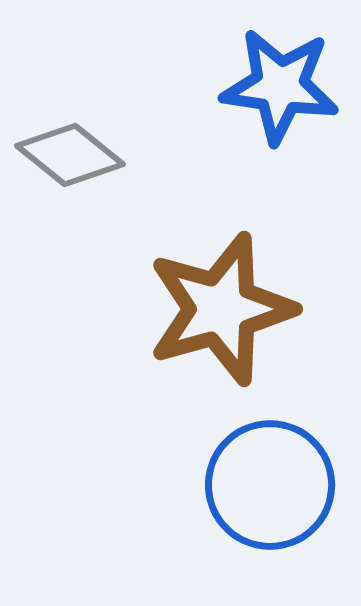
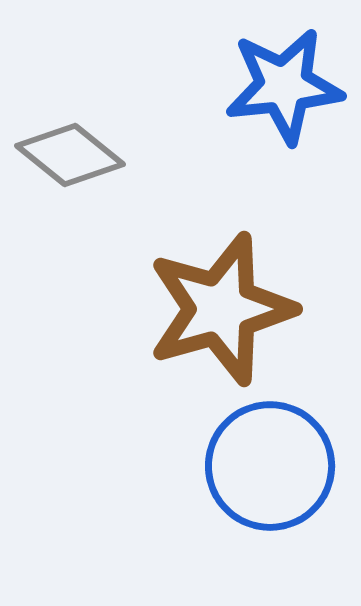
blue star: moved 4 px right; rotated 14 degrees counterclockwise
blue circle: moved 19 px up
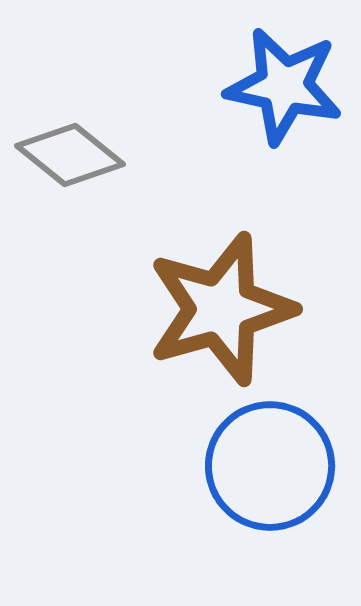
blue star: rotated 18 degrees clockwise
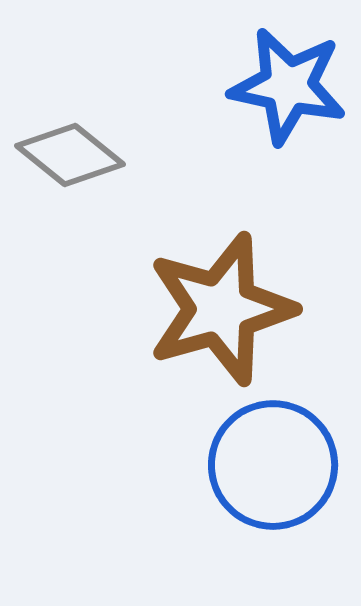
blue star: moved 4 px right
blue circle: moved 3 px right, 1 px up
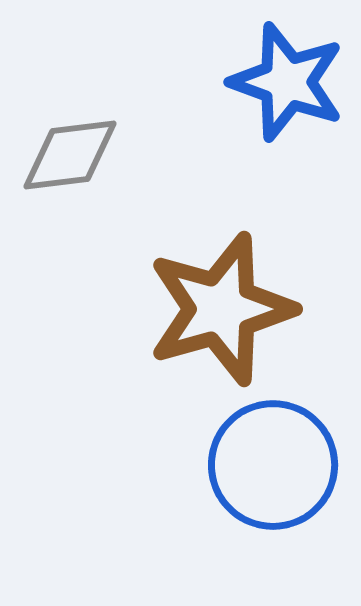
blue star: moved 1 px left, 4 px up; rotated 8 degrees clockwise
gray diamond: rotated 46 degrees counterclockwise
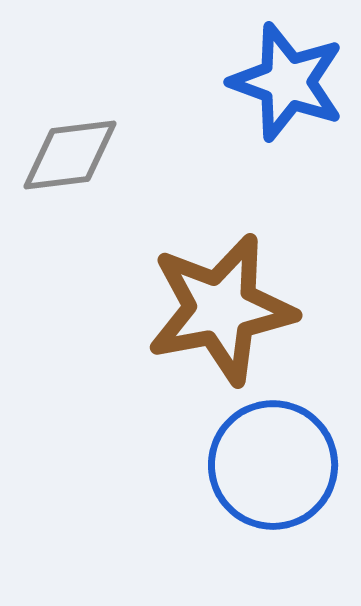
brown star: rotated 5 degrees clockwise
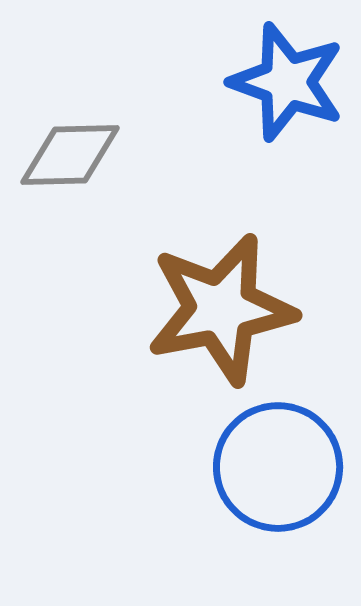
gray diamond: rotated 6 degrees clockwise
blue circle: moved 5 px right, 2 px down
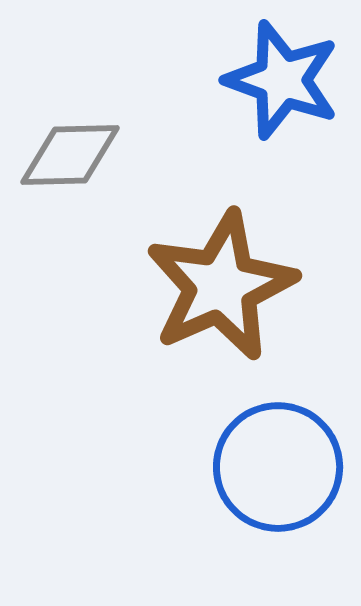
blue star: moved 5 px left, 2 px up
brown star: moved 23 px up; rotated 13 degrees counterclockwise
